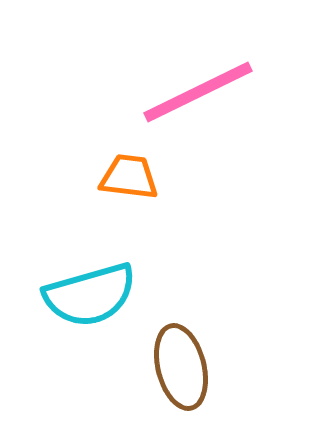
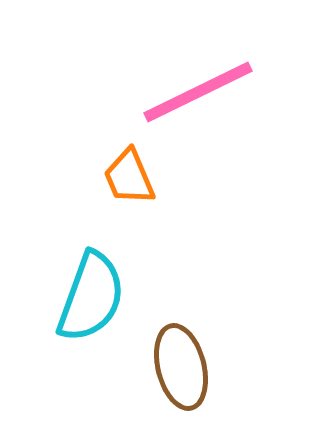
orange trapezoid: rotated 120 degrees counterclockwise
cyan semicircle: moved 1 px right, 2 px down; rotated 54 degrees counterclockwise
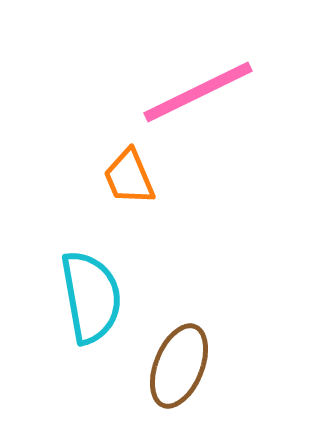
cyan semicircle: rotated 30 degrees counterclockwise
brown ellipse: moved 2 px left, 1 px up; rotated 36 degrees clockwise
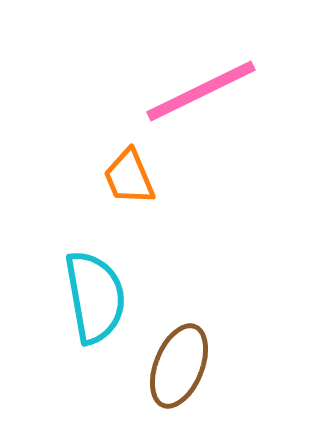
pink line: moved 3 px right, 1 px up
cyan semicircle: moved 4 px right
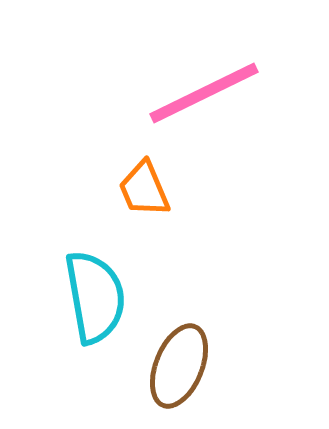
pink line: moved 3 px right, 2 px down
orange trapezoid: moved 15 px right, 12 px down
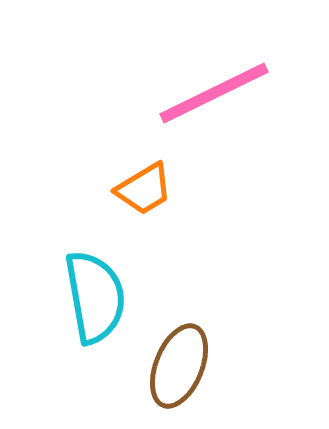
pink line: moved 10 px right
orange trapezoid: rotated 98 degrees counterclockwise
